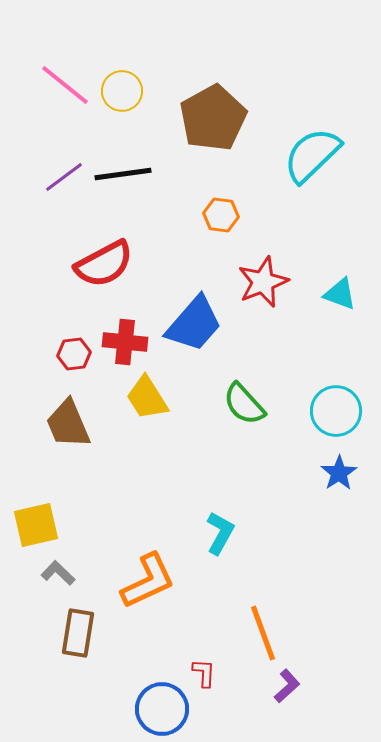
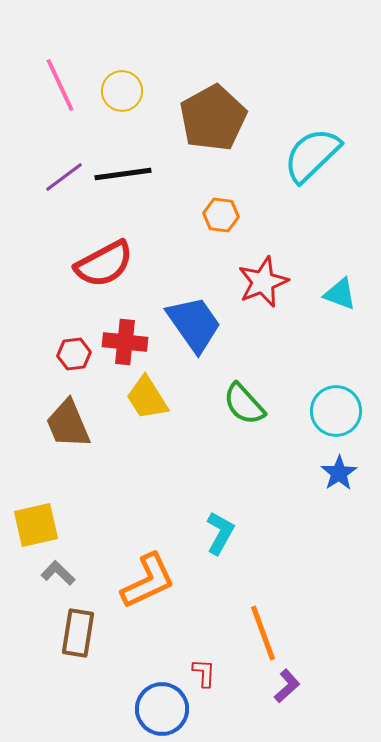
pink line: moved 5 px left; rotated 26 degrees clockwise
blue trapezoid: rotated 76 degrees counterclockwise
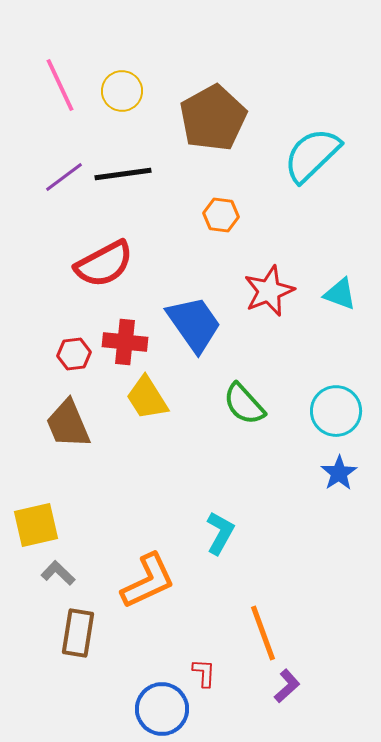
red star: moved 6 px right, 9 px down
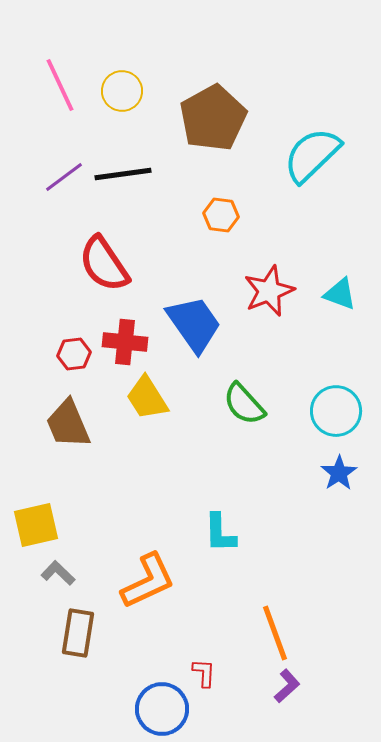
red semicircle: rotated 84 degrees clockwise
cyan L-shape: rotated 150 degrees clockwise
orange line: moved 12 px right
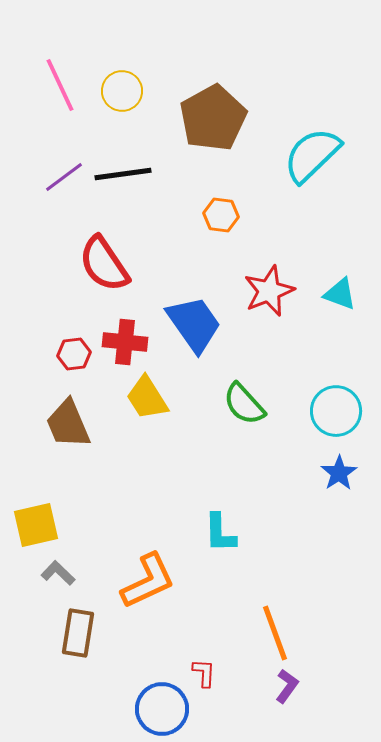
purple L-shape: rotated 12 degrees counterclockwise
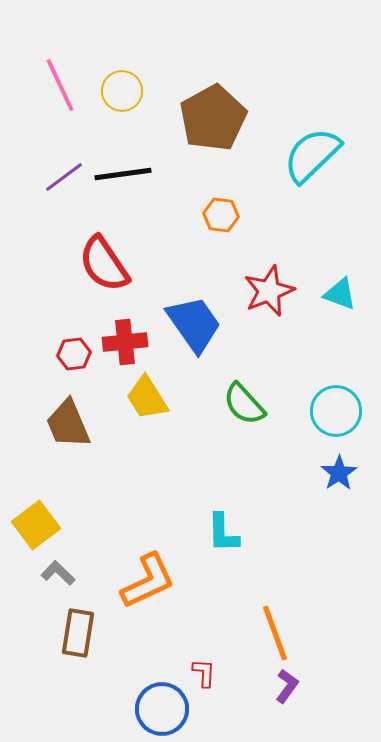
red cross: rotated 12 degrees counterclockwise
yellow square: rotated 24 degrees counterclockwise
cyan L-shape: moved 3 px right
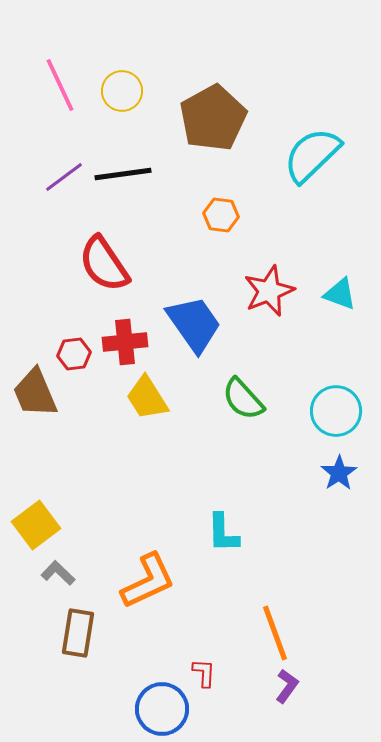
green semicircle: moved 1 px left, 5 px up
brown trapezoid: moved 33 px left, 31 px up
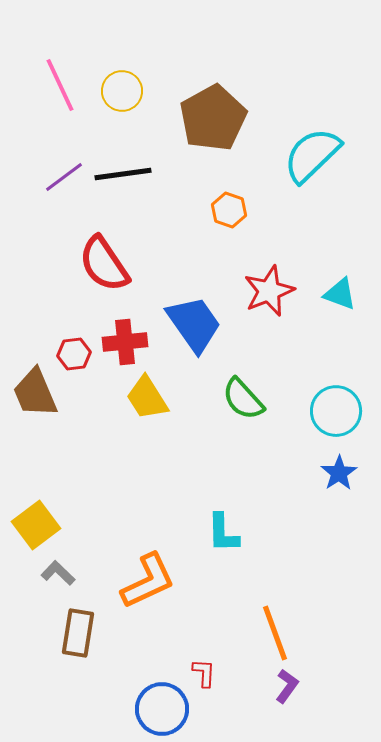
orange hexagon: moved 8 px right, 5 px up; rotated 12 degrees clockwise
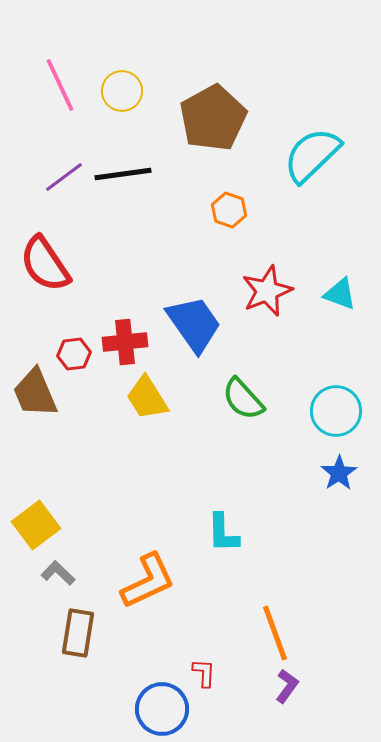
red semicircle: moved 59 px left
red star: moved 2 px left
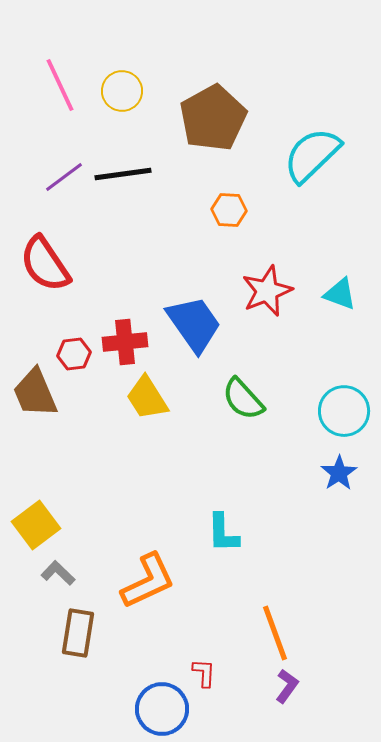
orange hexagon: rotated 16 degrees counterclockwise
cyan circle: moved 8 px right
